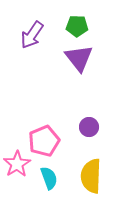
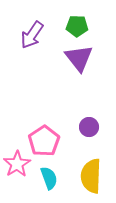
pink pentagon: rotated 12 degrees counterclockwise
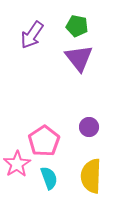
green pentagon: rotated 10 degrees clockwise
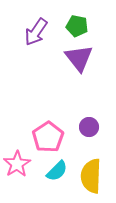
purple arrow: moved 4 px right, 3 px up
pink pentagon: moved 4 px right, 4 px up
cyan semicircle: moved 8 px right, 7 px up; rotated 65 degrees clockwise
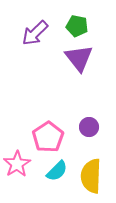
purple arrow: moved 1 px left, 1 px down; rotated 12 degrees clockwise
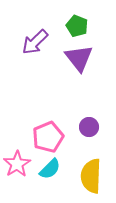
green pentagon: rotated 10 degrees clockwise
purple arrow: moved 9 px down
pink pentagon: rotated 12 degrees clockwise
cyan semicircle: moved 7 px left, 2 px up
